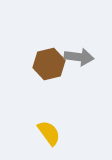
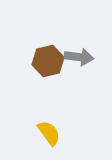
brown hexagon: moved 1 px left, 3 px up
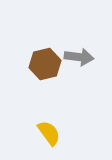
brown hexagon: moved 3 px left, 3 px down
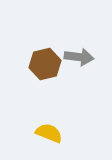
yellow semicircle: rotated 32 degrees counterclockwise
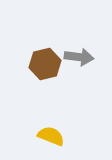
yellow semicircle: moved 2 px right, 3 px down
